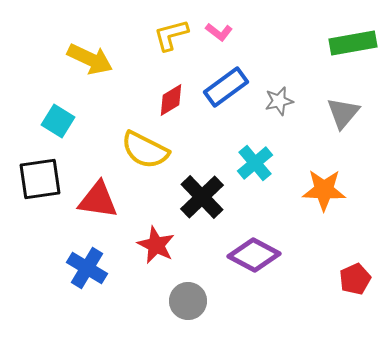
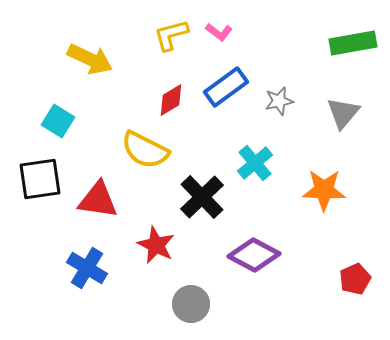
gray circle: moved 3 px right, 3 px down
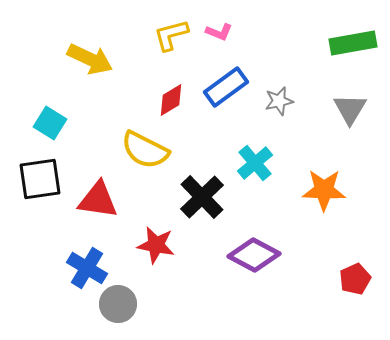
pink L-shape: rotated 16 degrees counterclockwise
gray triangle: moved 7 px right, 4 px up; rotated 9 degrees counterclockwise
cyan square: moved 8 px left, 2 px down
red star: rotated 15 degrees counterclockwise
gray circle: moved 73 px left
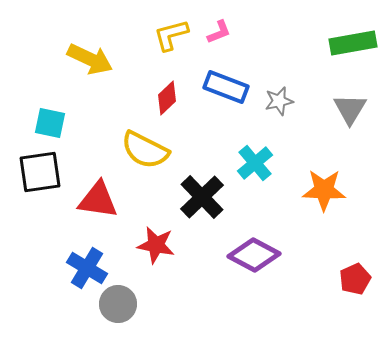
pink L-shape: rotated 44 degrees counterclockwise
blue rectangle: rotated 57 degrees clockwise
red diamond: moved 4 px left, 2 px up; rotated 12 degrees counterclockwise
cyan square: rotated 20 degrees counterclockwise
black square: moved 7 px up
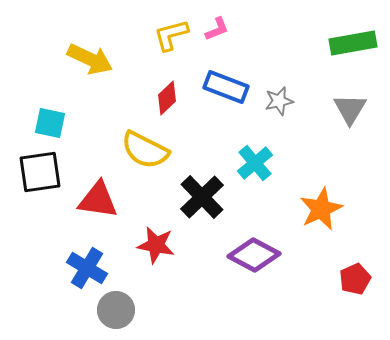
pink L-shape: moved 2 px left, 3 px up
orange star: moved 3 px left, 19 px down; rotated 27 degrees counterclockwise
gray circle: moved 2 px left, 6 px down
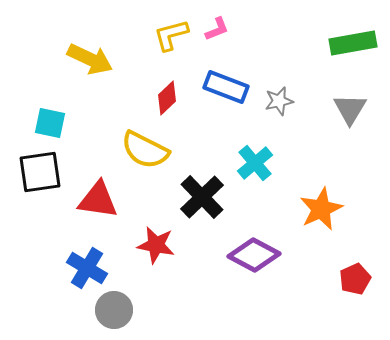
gray circle: moved 2 px left
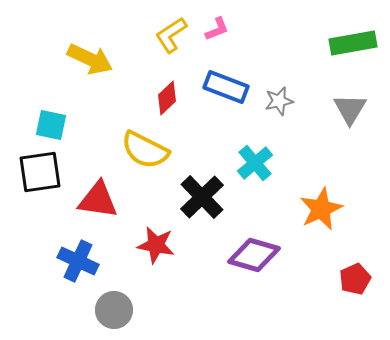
yellow L-shape: rotated 18 degrees counterclockwise
cyan square: moved 1 px right, 2 px down
purple diamond: rotated 12 degrees counterclockwise
blue cross: moved 9 px left, 7 px up; rotated 6 degrees counterclockwise
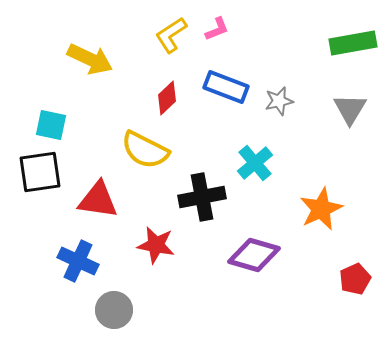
black cross: rotated 33 degrees clockwise
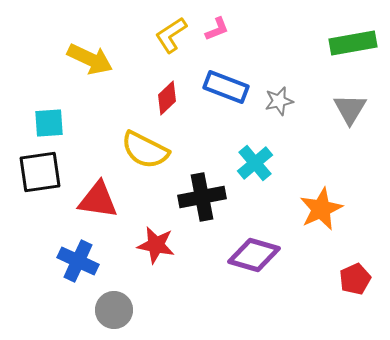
cyan square: moved 2 px left, 2 px up; rotated 16 degrees counterclockwise
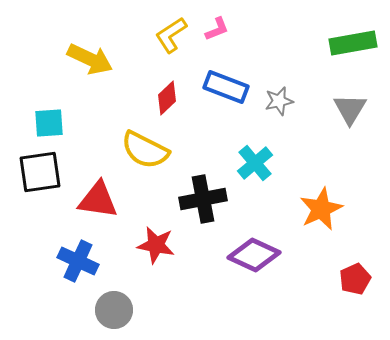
black cross: moved 1 px right, 2 px down
purple diamond: rotated 9 degrees clockwise
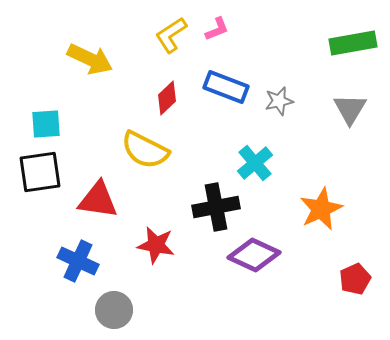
cyan square: moved 3 px left, 1 px down
black cross: moved 13 px right, 8 px down
